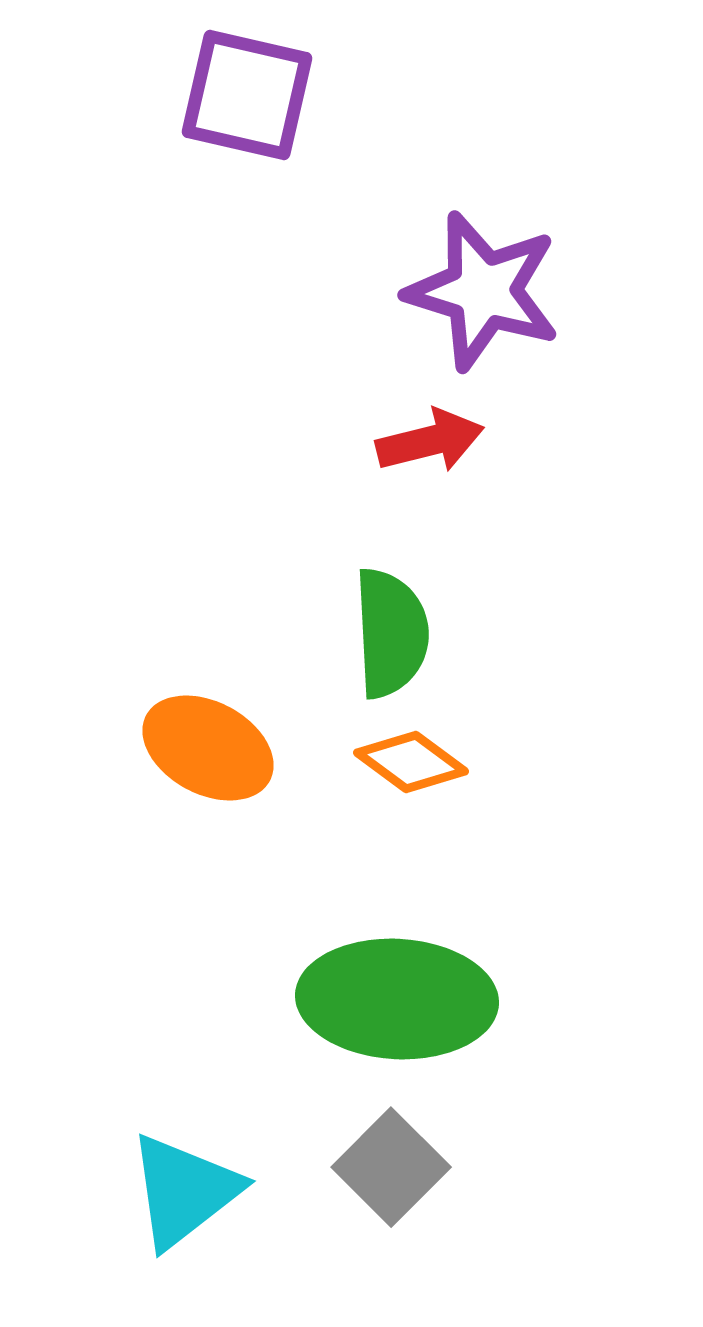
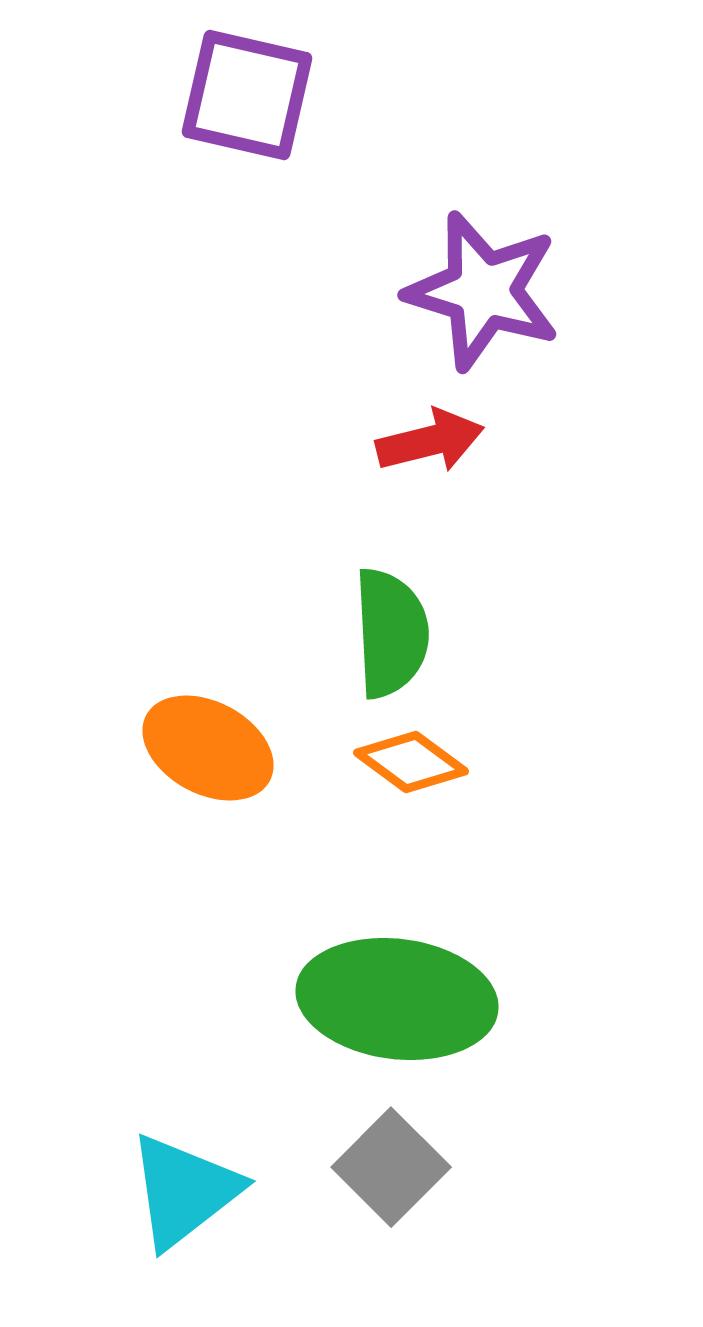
green ellipse: rotated 4 degrees clockwise
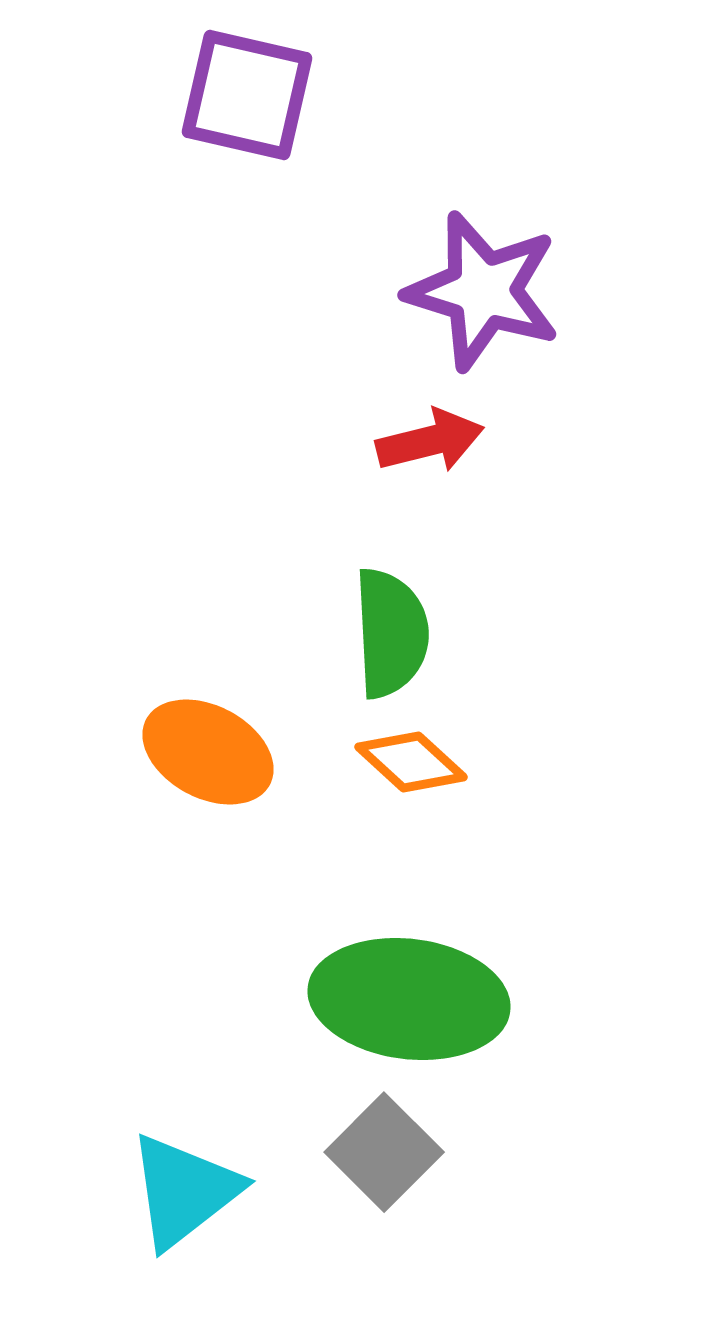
orange ellipse: moved 4 px down
orange diamond: rotated 6 degrees clockwise
green ellipse: moved 12 px right
gray square: moved 7 px left, 15 px up
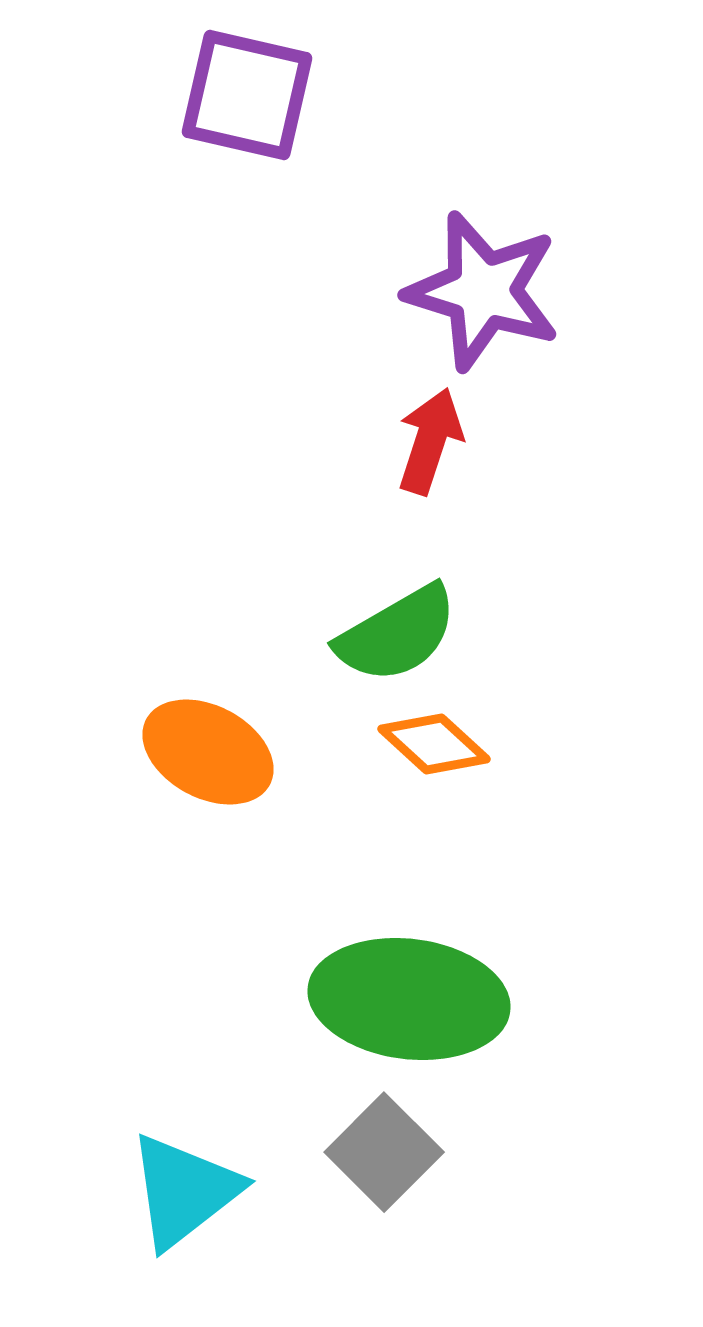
red arrow: rotated 58 degrees counterclockwise
green semicircle: moved 6 px right, 1 px down; rotated 63 degrees clockwise
orange diamond: moved 23 px right, 18 px up
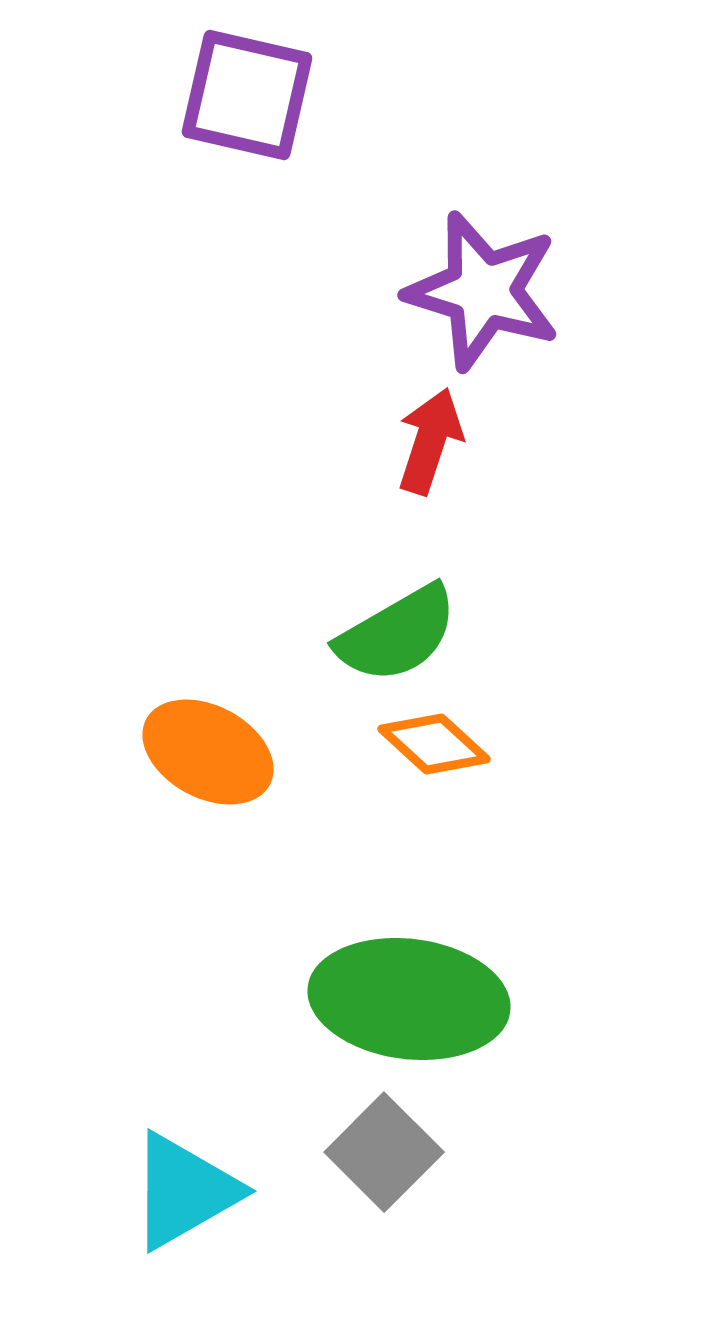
cyan triangle: rotated 8 degrees clockwise
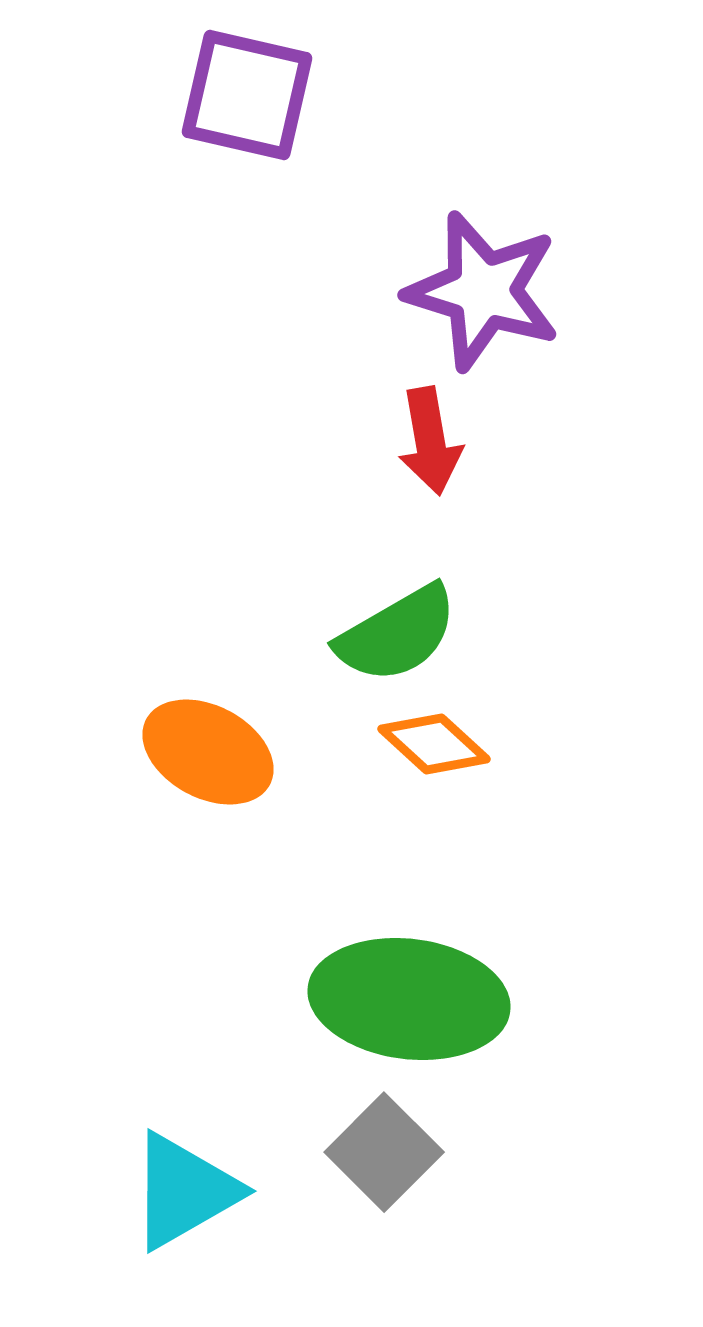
red arrow: rotated 152 degrees clockwise
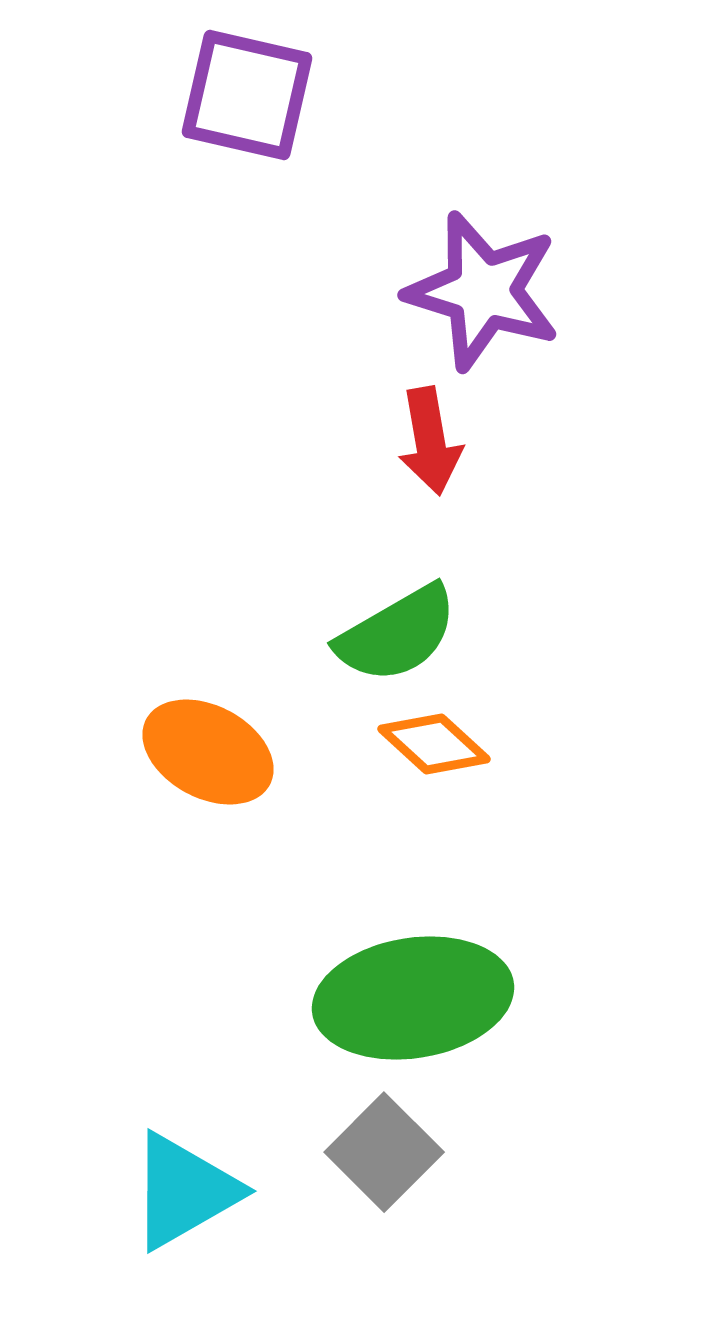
green ellipse: moved 4 px right, 1 px up; rotated 16 degrees counterclockwise
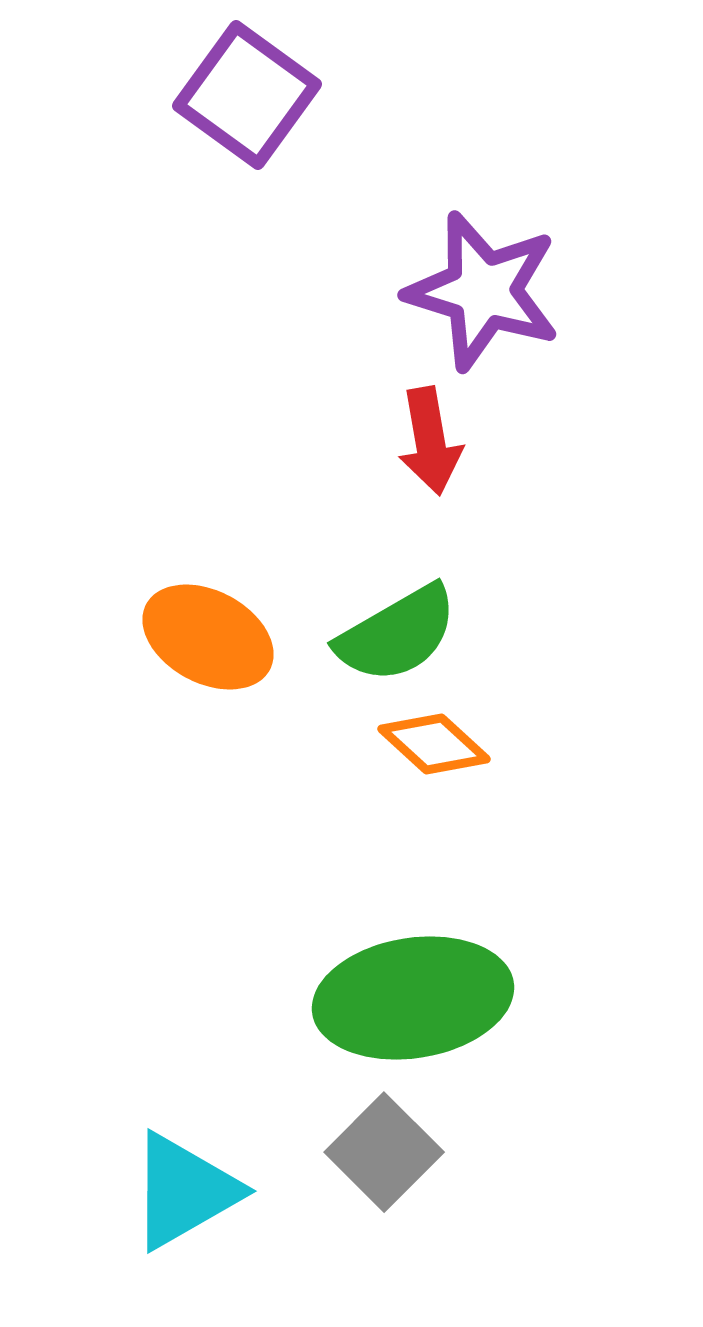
purple square: rotated 23 degrees clockwise
orange ellipse: moved 115 px up
